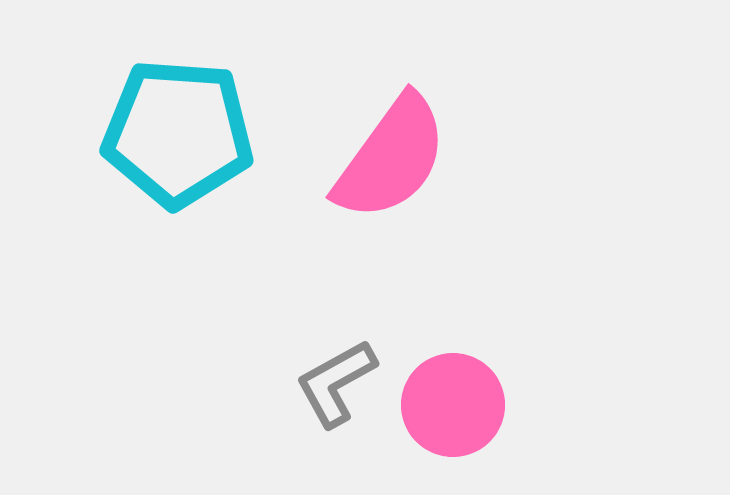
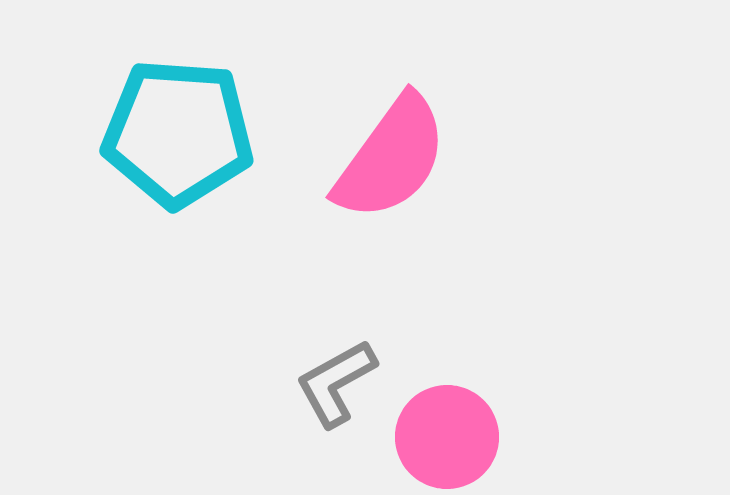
pink circle: moved 6 px left, 32 px down
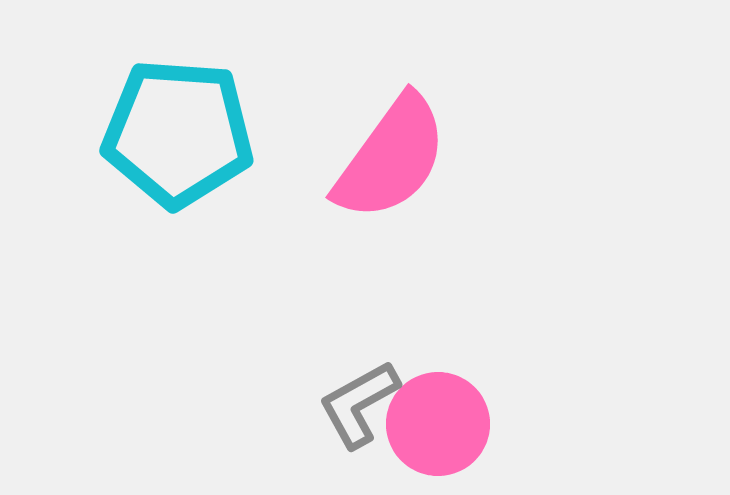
gray L-shape: moved 23 px right, 21 px down
pink circle: moved 9 px left, 13 px up
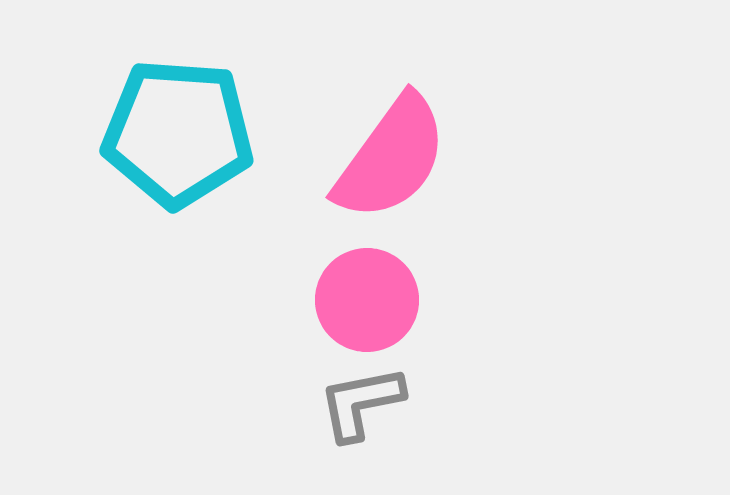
gray L-shape: moved 2 px right, 1 px up; rotated 18 degrees clockwise
pink circle: moved 71 px left, 124 px up
